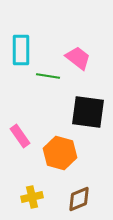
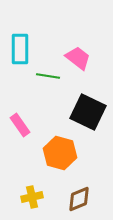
cyan rectangle: moved 1 px left, 1 px up
black square: rotated 18 degrees clockwise
pink rectangle: moved 11 px up
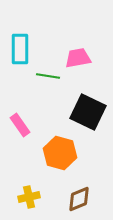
pink trapezoid: rotated 48 degrees counterclockwise
yellow cross: moved 3 px left
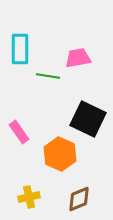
black square: moved 7 px down
pink rectangle: moved 1 px left, 7 px down
orange hexagon: moved 1 px down; rotated 8 degrees clockwise
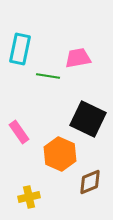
cyan rectangle: rotated 12 degrees clockwise
brown diamond: moved 11 px right, 17 px up
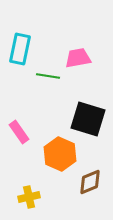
black square: rotated 9 degrees counterclockwise
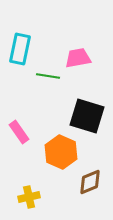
black square: moved 1 px left, 3 px up
orange hexagon: moved 1 px right, 2 px up
